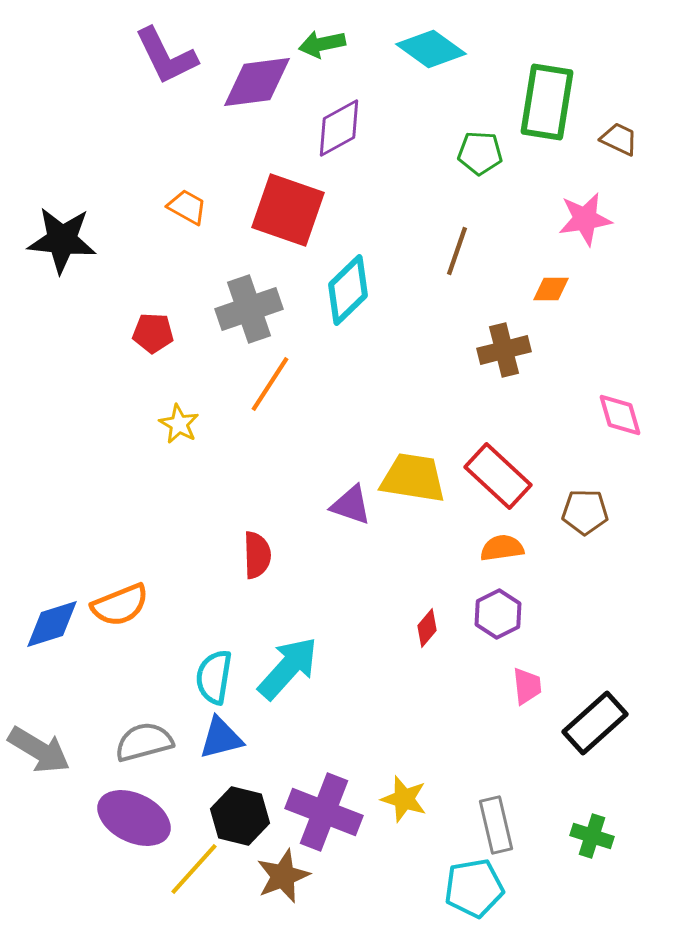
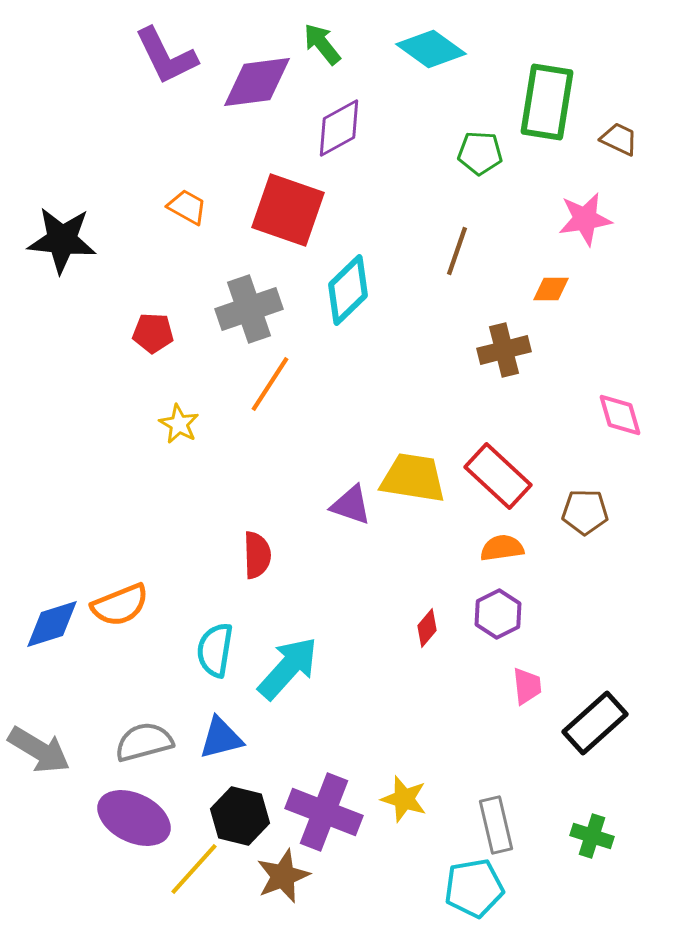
green arrow at (322, 44): rotated 63 degrees clockwise
cyan semicircle at (214, 677): moved 1 px right, 27 px up
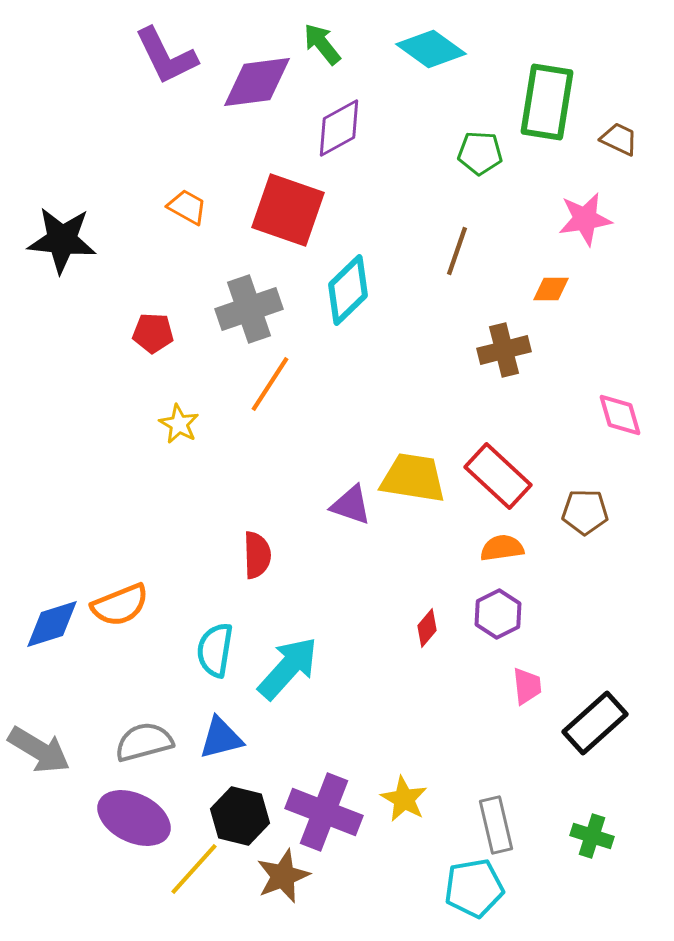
yellow star at (404, 799): rotated 12 degrees clockwise
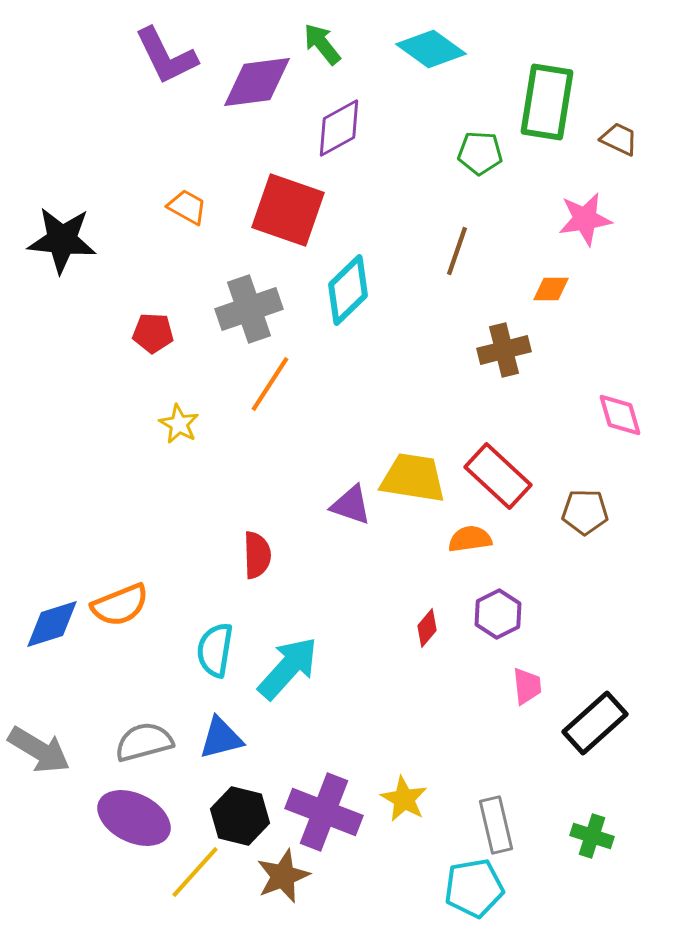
orange semicircle at (502, 548): moved 32 px left, 9 px up
yellow line at (194, 869): moved 1 px right, 3 px down
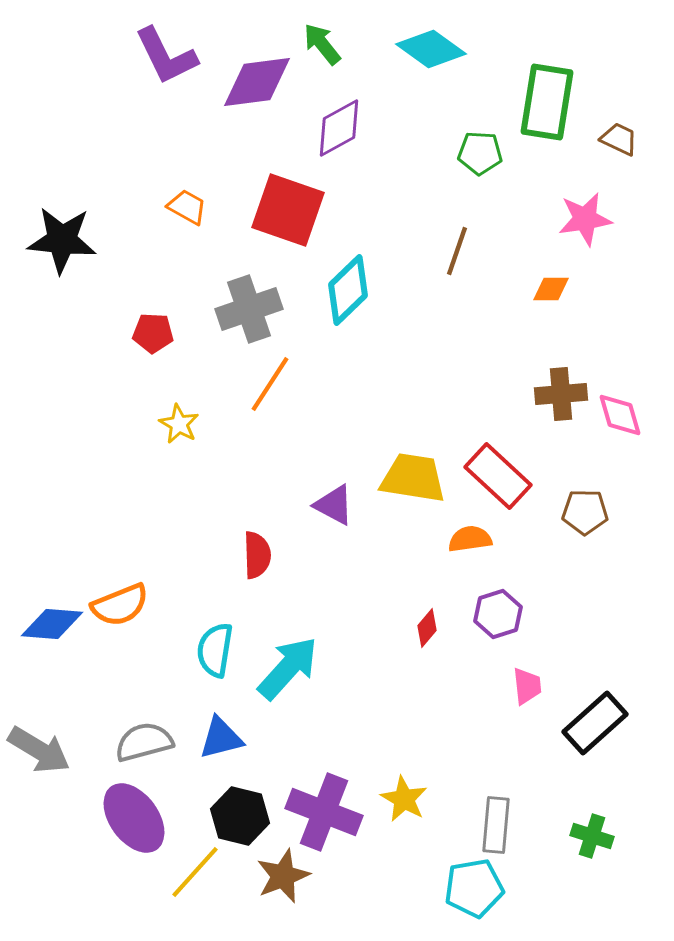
brown cross at (504, 350): moved 57 px right, 44 px down; rotated 9 degrees clockwise
purple triangle at (351, 505): moved 17 px left; rotated 9 degrees clockwise
purple hexagon at (498, 614): rotated 9 degrees clockwise
blue diamond at (52, 624): rotated 22 degrees clockwise
purple ellipse at (134, 818): rotated 28 degrees clockwise
gray rectangle at (496, 825): rotated 18 degrees clockwise
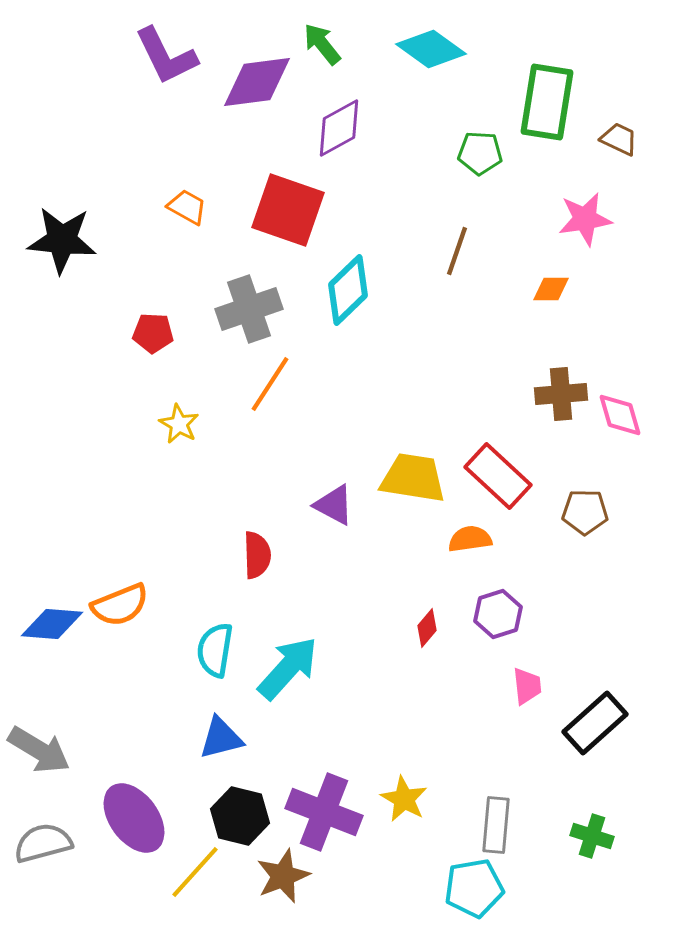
gray semicircle at (144, 742): moved 101 px left, 101 px down
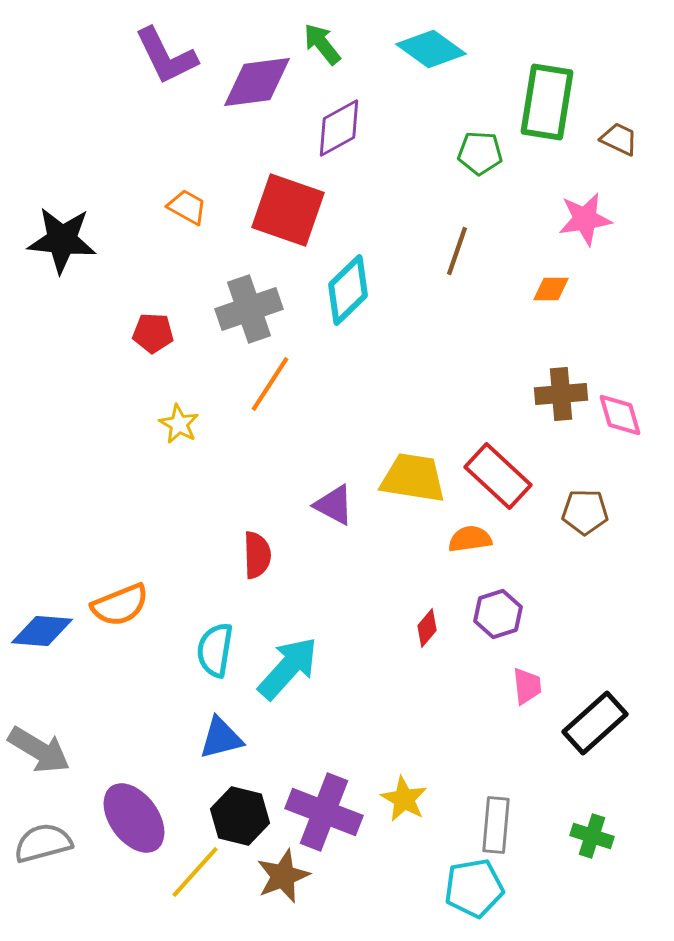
blue diamond at (52, 624): moved 10 px left, 7 px down
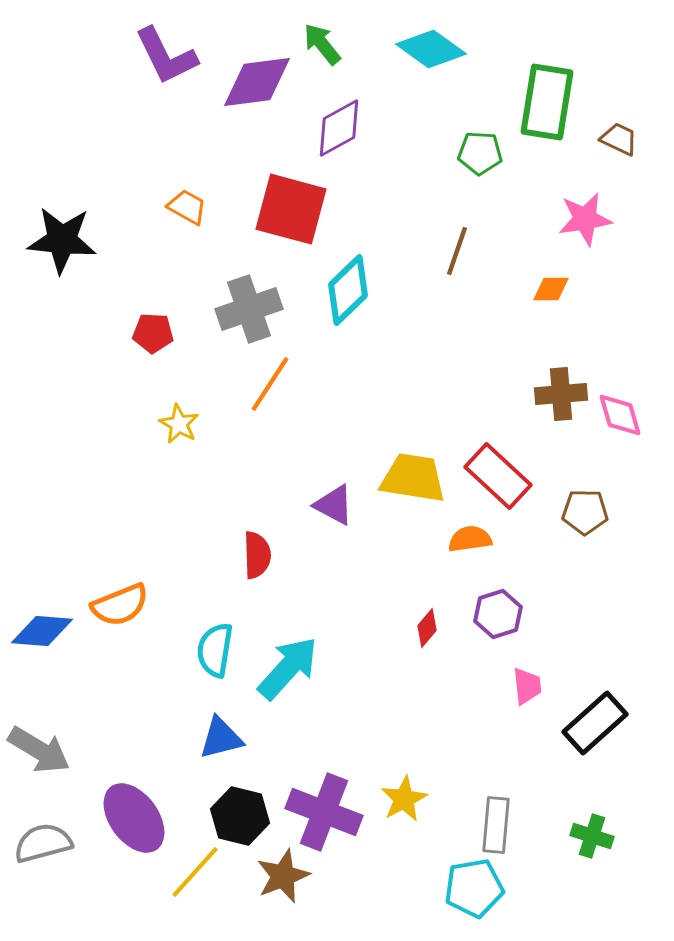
red square at (288, 210): moved 3 px right, 1 px up; rotated 4 degrees counterclockwise
yellow star at (404, 799): rotated 15 degrees clockwise
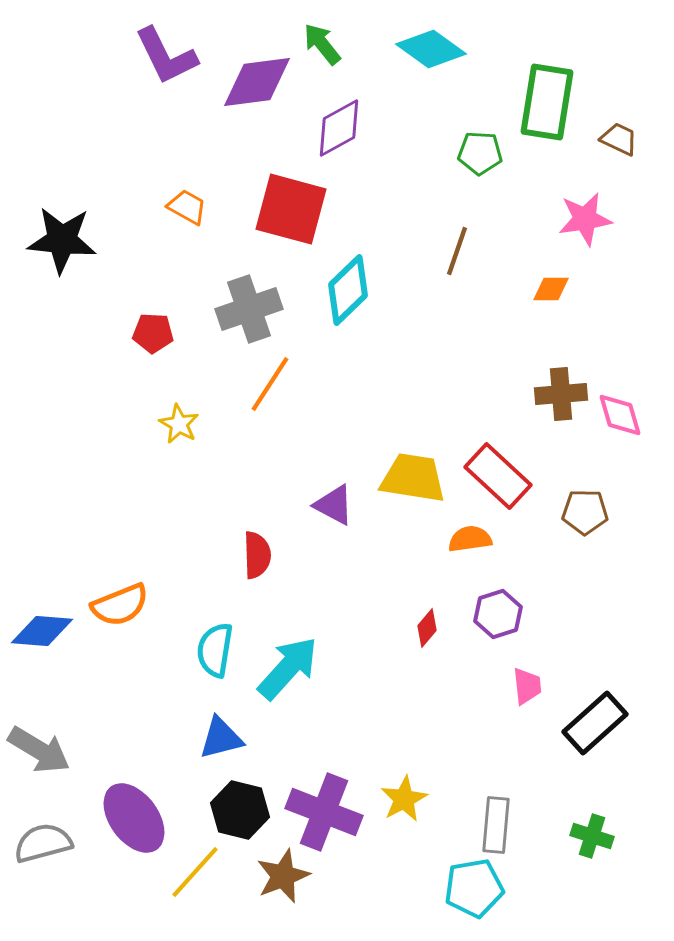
black hexagon at (240, 816): moved 6 px up
